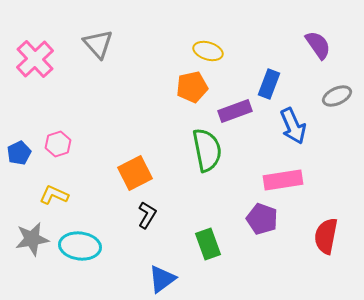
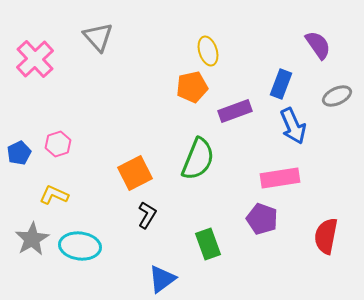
gray triangle: moved 7 px up
yellow ellipse: rotated 56 degrees clockwise
blue rectangle: moved 12 px right
green semicircle: moved 9 px left, 9 px down; rotated 33 degrees clockwise
pink rectangle: moved 3 px left, 2 px up
gray star: rotated 20 degrees counterclockwise
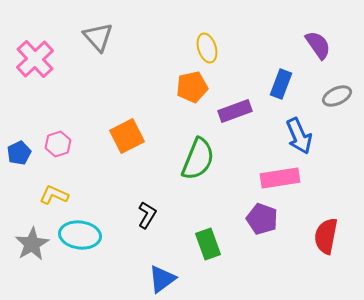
yellow ellipse: moved 1 px left, 3 px up
blue arrow: moved 6 px right, 10 px down
orange square: moved 8 px left, 37 px up
gray star: moved 5 px down
cyan ellipse: moved 11 px up
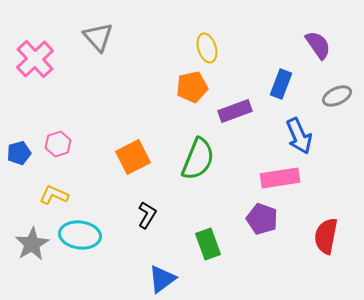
orange square: moved 6 px right, 21 px down
blue pentagon: rotated 10 degrees clockwise
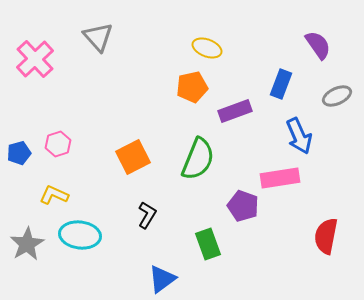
yellow ellipse: rotated 52 degrees counterclockwise
purple pentagon: moved 19 px left, 13 px up
gray star: moved 5 px left
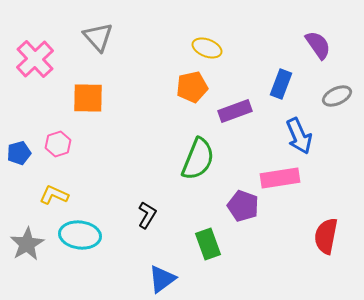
orange square: moved 45 px left, 59 px up; rotated 28 degrees clockwise
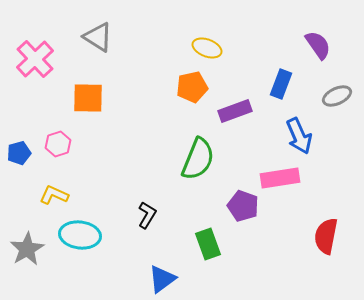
gray triangle: rotated 16 degrees counterclockwise
gray star: moved 5 px down
